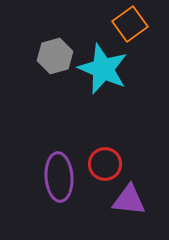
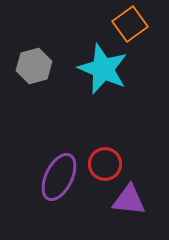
gray hexagon: moved 21 px left, 10 px down
purple ellipse: rotated 30 degrees clockwise
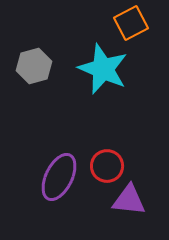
orange square: moved 1 px right, 1 px up; rotated 8 degrees clockwise
red circle: moved 2 px right, 2 px down
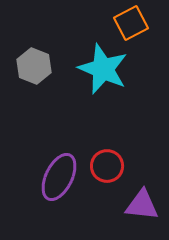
gray hexagon: rotated 24 degrees counterclockwise
purple triangle: moved 13 px right, 5 px down
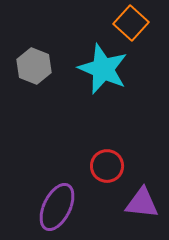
orange square: rotated 20 degrees counterclockwise
purple ellipse: moved 2 px left, 30 px down
purple triangle: moved 2 px up
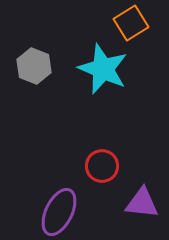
orange square: rotated 16 degrees clockwise
red circle: moved 5 px left
purple ellipse: moved 2 px right, 5 px down
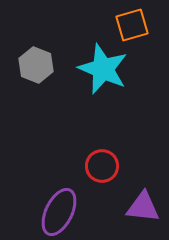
orange square: moved 1 px right, 2 px down; rotated 16 degrees clockwise
gray hexagon: moved 2 px right, 1 px up
purple triangle: moved 1 px right, 4 px down
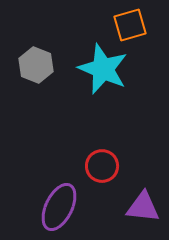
orange square: moved 2 px left
purple ellipse: moved 5 px up
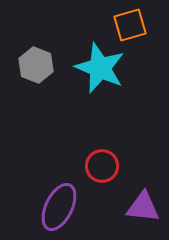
cyan star: moved 3 px left, 1 px up
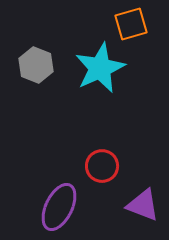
orange square: moved 1 px right, 1 px up
cyan star: rotated 24 degrees clockwise
purple triangle: moved 2 px up; rotated 15 degrees clockwise
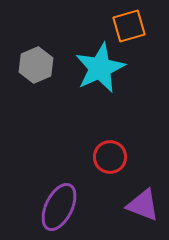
orange square: moved 2 px left, 2 px down
gray hexagon: rotated 16 degrees clockwise
red circle: moved 8 px right, 9 px up
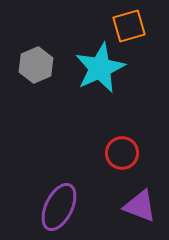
red circle: moved 12 px right, 4 px up
purple triangle: moved 3 px left, 1 px down
